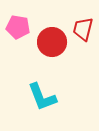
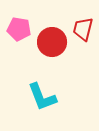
pink pentagon: moved 1 px right, 2 px down
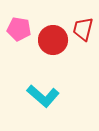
red circle: moved 1 px right, 2 px up
cyan L-shape: moved 1 px right, 1 px up; rotated 28 degrees counterclockwise
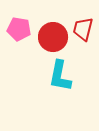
red circle: moved 3 px up
cyan L-shape: moved 17 px right, 20 px up; rotated 60 degrees clockwise
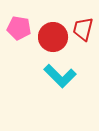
pink pentagon: moved 1 px up
cyan L-shape: rotated 56 degrees counterclockwise
